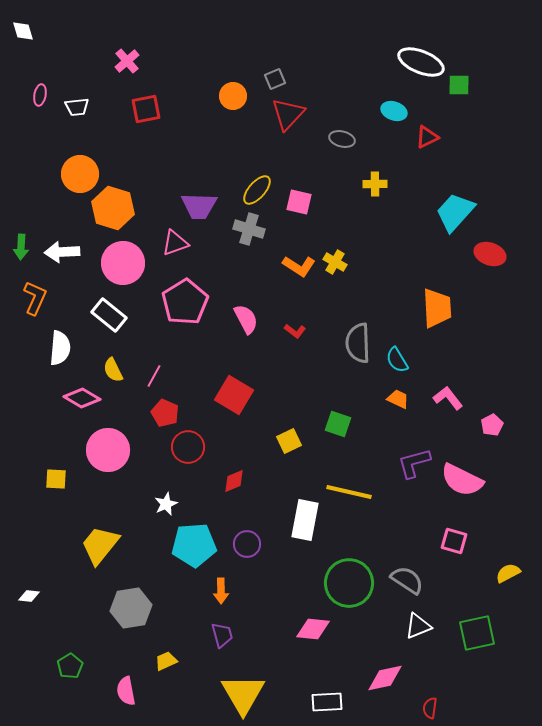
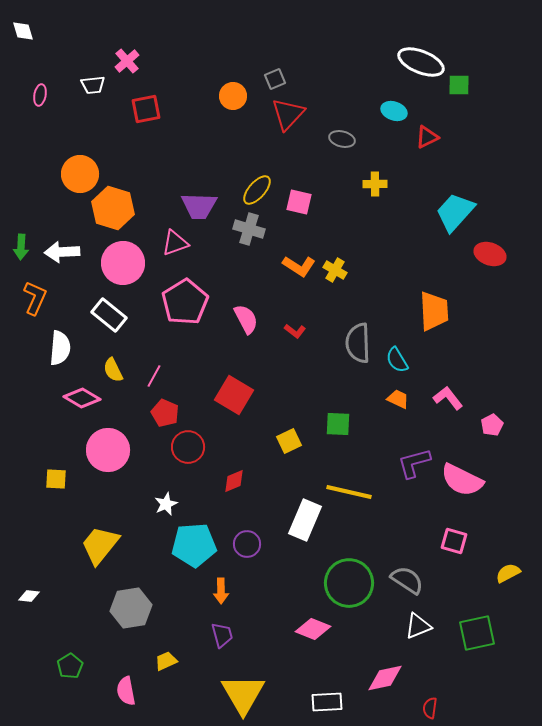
white trapezoid at (77, 107): moved 16 px right, 22 px up
yellow cross at (335, 262): moved 8 px down
orange trapezoid at (437, 308): moved 3 px left, 3 px down
green square at (338, 424): rotated 16 degrees counterclockwise
white rectangle at (305, 520): rotated 12 degrees clockwise
pink diamond at (313, 629): rotated 16 degrees clockwise
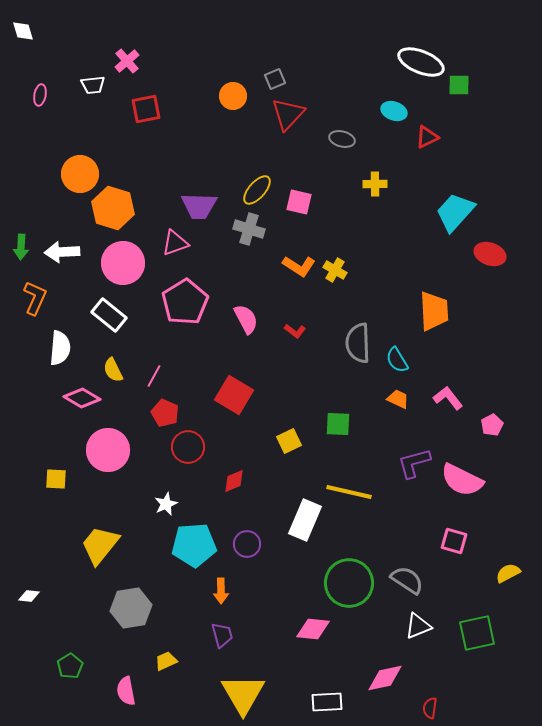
pink diamond at (313, 629): rotated 16 degrees counterclockwise
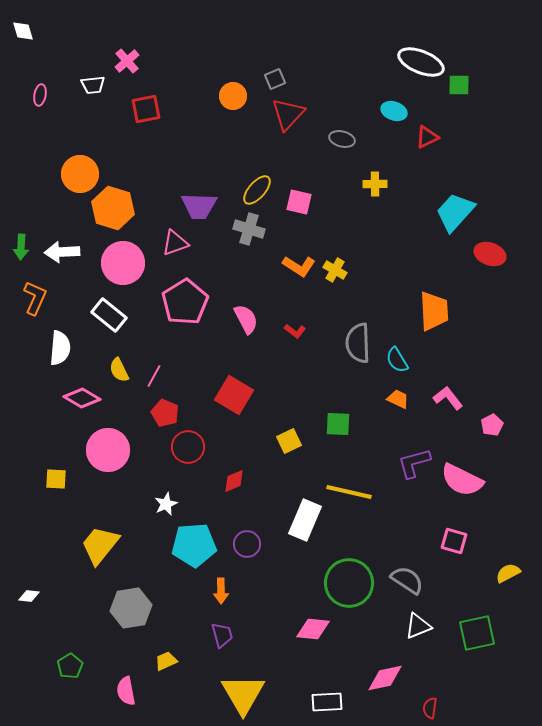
yellow semicircle at (113, 370): moved 6 px right
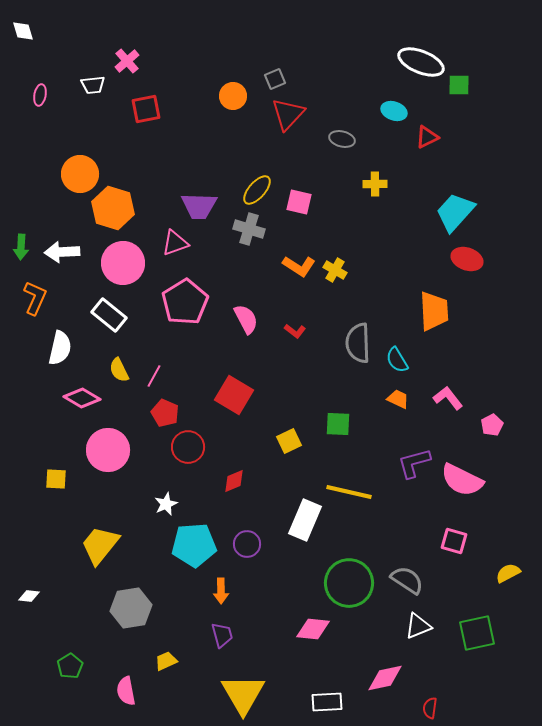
red ellipse at (490, 254): moved 23 px left, 5 px down
white semicircle at (60, 348): rotated 8 degrees clockwise
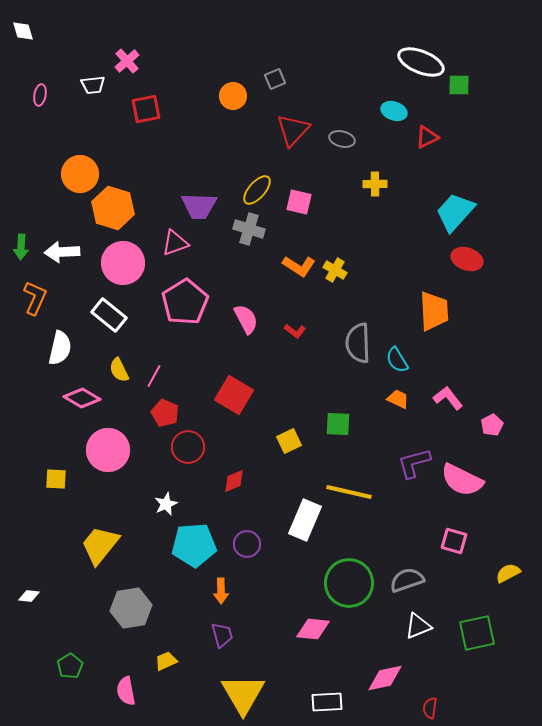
red triangle at (288, 114): moved 5 px right, 16 px down
gray semicircle at (407, 580): rotated 52 degrees counterclockwise
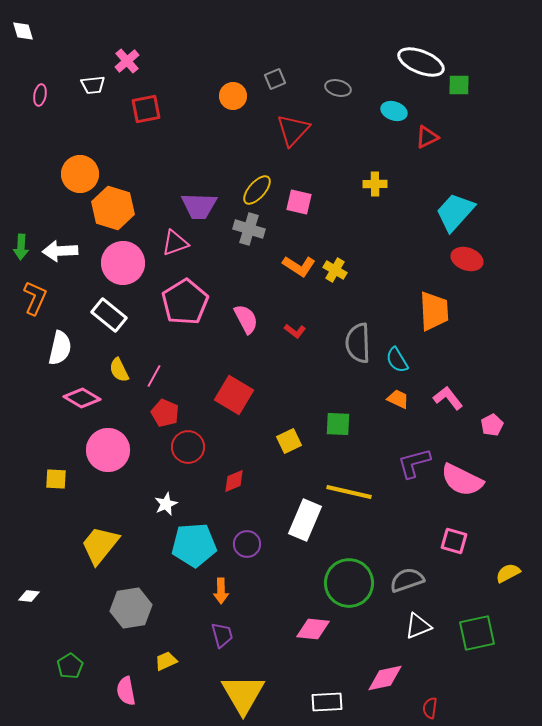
gray ellipse at (342, 139): moved 4 px left, 51 px up
white arrow at (62, 252): moved 2 px left, 1 px up
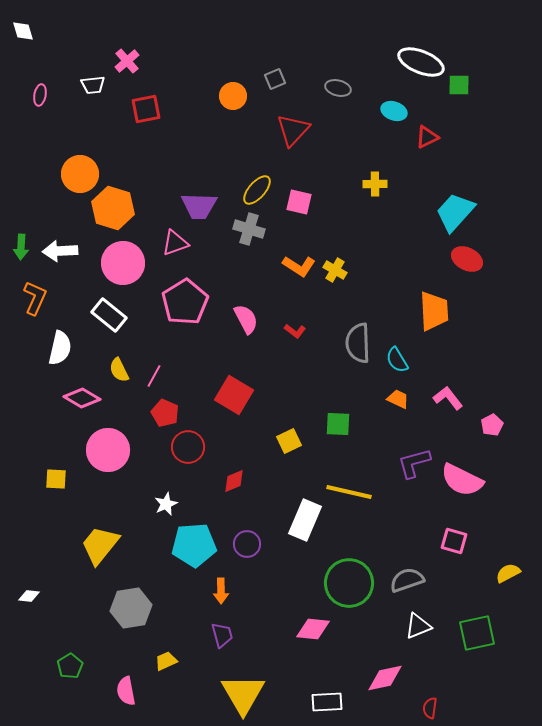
red ellipse at (467, 259): rotated 8 degrees clockwise
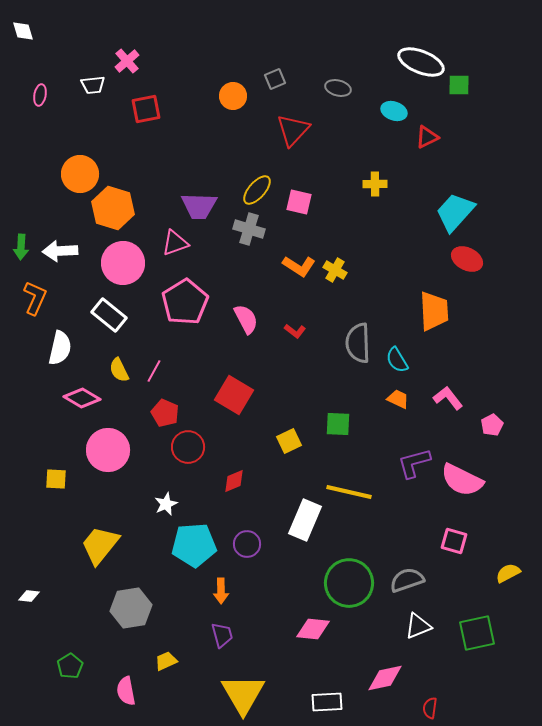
pink line at (154, 376): moved 5 px up
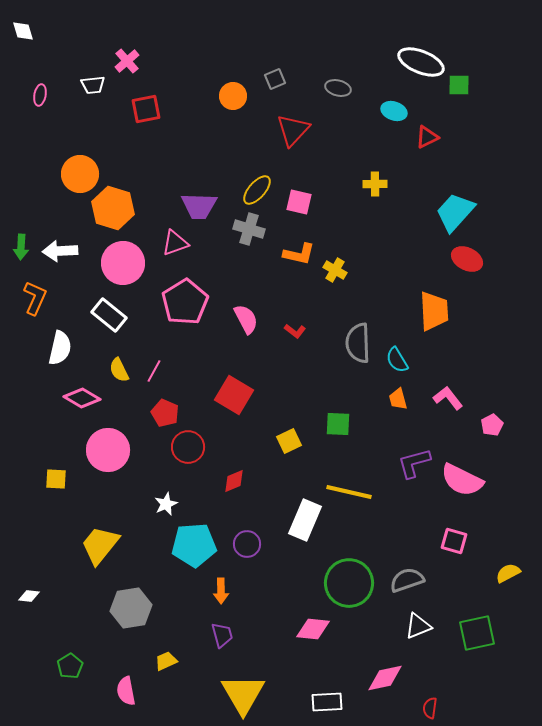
orange L-shape at (299, 266): moved 12 px up; rotated 20 degrees counterclockwise
orange trapezoid at (398, 399): rotated 130 degrees counterclockwise
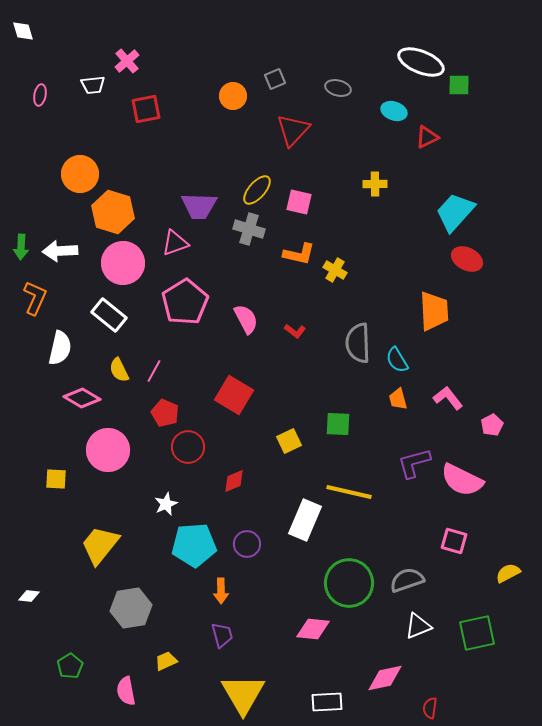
orange hexagon at (113, 208): moved 4 px down
